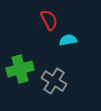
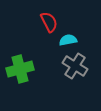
red semicircle: moved 2 px down
gray cross: moved 21 px right, 15 px up
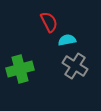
cyan semicircle: moved 1 px left
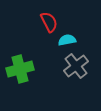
gray cross: moved 1 px right; rotated 20 degrees clockwise
